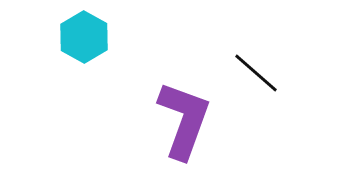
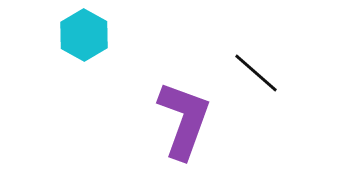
cyan hexagon: moved 2 px up
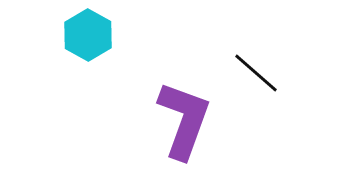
cyan hexagon: moved 4 px right
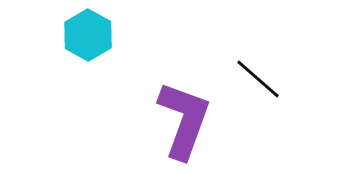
black line: moved 2 px right, 6 px down
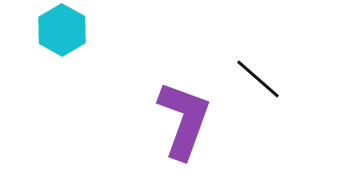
cyan hexagon: moved 26 px left, 5 px up
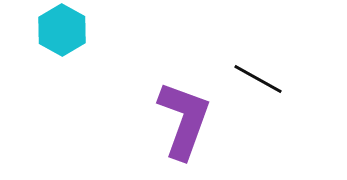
black line: rotated 12 degrees counterclockwise
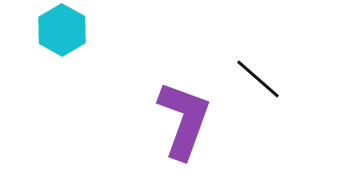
black line: rotated 12 degrees clockwise
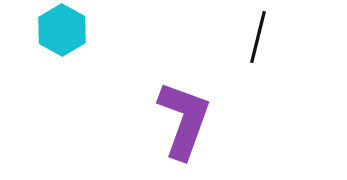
black line: moved 42 px up; rotated 63 degrees clockwise
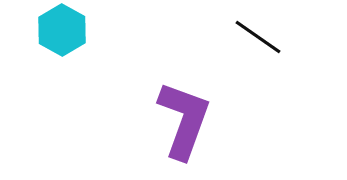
black line: rotated 69 degrees counterclockwise
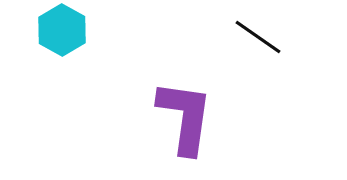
purple L-shape: moved 1 px right, 3 px up; rotated 12 degrees counterclockwise
